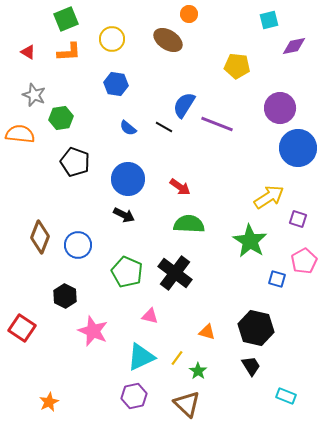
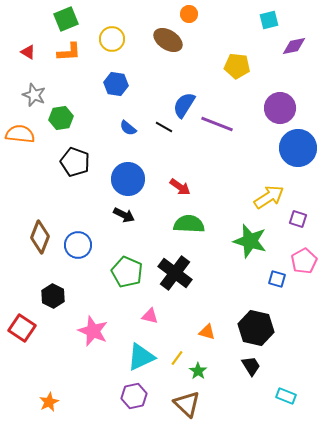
green star at (250, 241): rotated 16 degrees counterclockwise
black hexagon at (65, 296): moved 12 px left
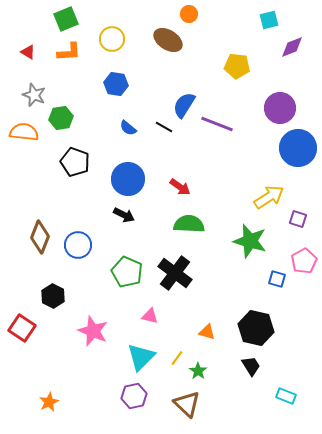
purple diamond at (294, 46): moved 2 px left, 1 px down; rotated 10 degrees counterclockwise
orange semicircle at (20, 134): moved 4 px right, 2 px up
cyan triangle at (141, 357): rotated 20 degrees counterclockwise
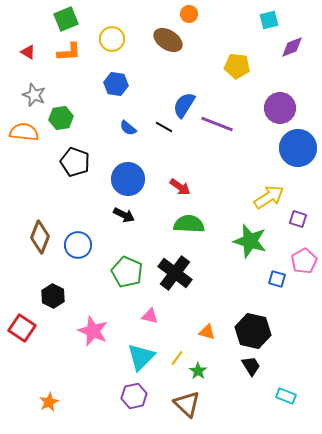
black hexagon at (256, 328): moved 3 px left, 3 px down
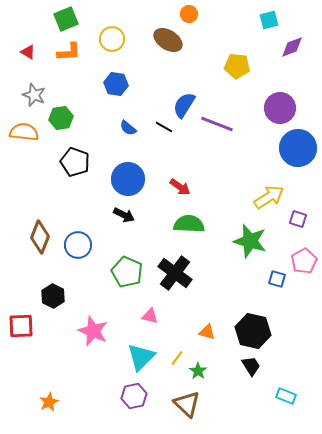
red square at (22, 328): moved 1 px left, 2 px up; rotated 36 degrees counterclockwise
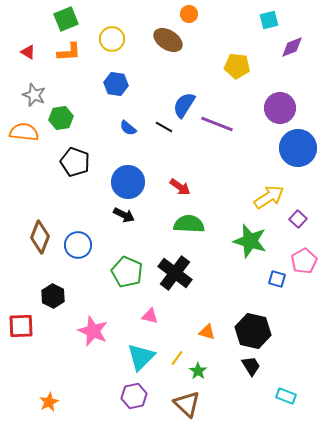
blue circle at (128, 179): moved 3 px down
purple square at (298, 219): rotated 24 degrees clockwise
